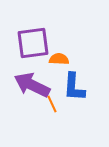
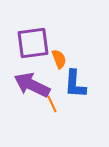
orange semicircle: rotated 66 degrees clockwise
blue L-shape: moved 1 px right, 3 px up
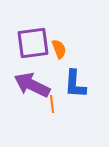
orange semicircle: moved 10 px up
orange line: rotated 18 degrees clockwise
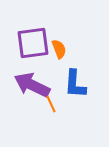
orange line: moved 1 px left; rotated 18 degrees counterclockwise
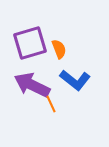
purple square: moved 3 px left; rotated 8 degrees counterclockwise
blue L-shape: moved 4 px up; rotated 56 degrees counterclockwise
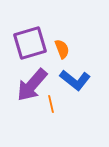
orange semicircle: moved 3 px right
purple arrow: rotated 75 degrees counterclockwise
orange line: rotated 12 degrees clockwise
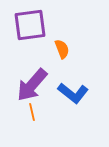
purple square: moved 18 px up; rotated 8 degrees clockwise
blue L-shape: moved 2 px left, 13 px down
orange line: moved 19 px left, 8 px down
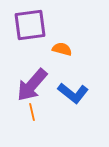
orange semicircle: rotated 54 degrees counterclockwise
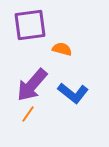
orange line: moved 4 px left, 2 px down; rotated 48 degrees clockwise
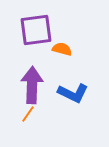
purple square: moved 6 px right, 5 px down
purple arrow: rotated 141 degrees clockwise
blue L-shape: rotated 12 degrees counterclockwise
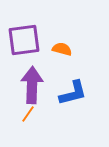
purple square: moved 12 px left, 10 px down
blue L-shape: rotated 40 degrees counterclockwise
